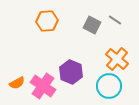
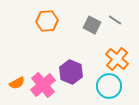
pink cross: moved 1 px up; rotated 15 degrees clockwise
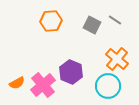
orange hexagon: moved 4 px right
cyan circle: moved 1 px left
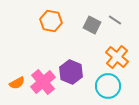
orange hexagon: rotated 15 degrees clockwise
orange cross: moved 2 px up
pink cross: moved 3 px up
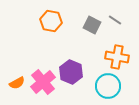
orange cross: rotated 30 degrees counterclockwise
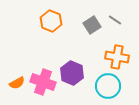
orange hexagon: rotated 10 degrees clockwise
gray square: rotated 30 degrees clockwise
purple hexagon: moved 1 px right, 1 px down
pink cross: rotated 30 degrees counterclockwise
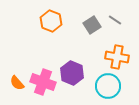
orange semicircle: rotated 77 degrees clockwise
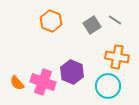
purple hexagon: moved 1 px up
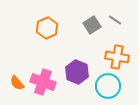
orange hexagon: moved 4 px left, 7 px down; rotated 15 degrees clockwise
purple hexagon: moved 5 px right
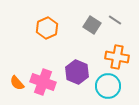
gray square: rotated 24 degrees counterclockwise
